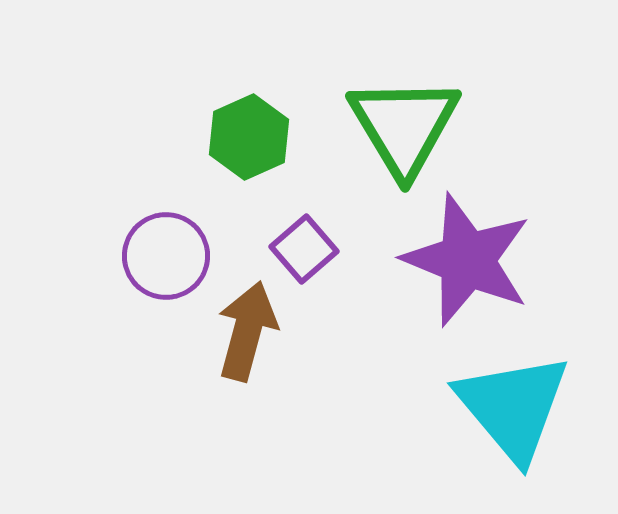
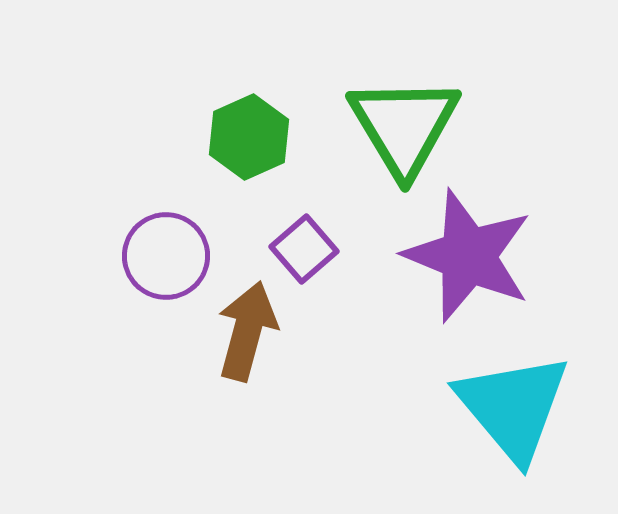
purple star: moved 1 px right, 4 px up
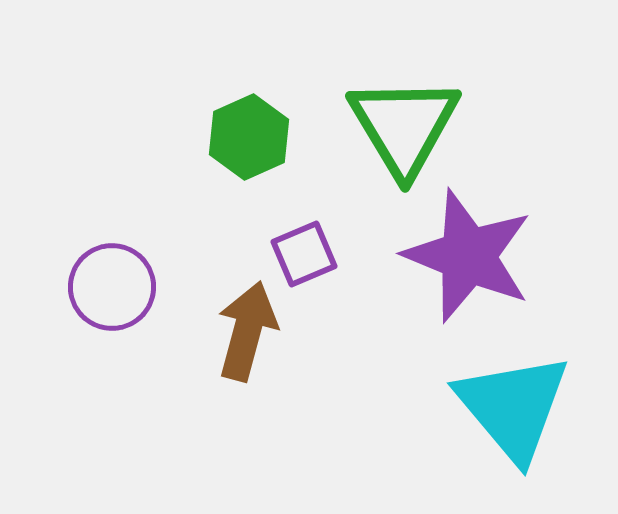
purple square: moved 5 px down; rotated 18 degrees clockwise
purple circle: moved 54 px left, 31 px down
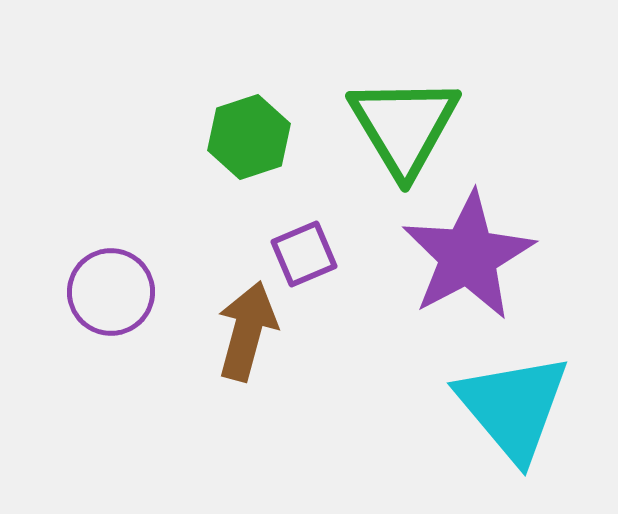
green hexagon: rotated 6 degrees clockwise
purple star: rotated 22 degrees clockwise
purple circle: moved 1 px left, 5 px down
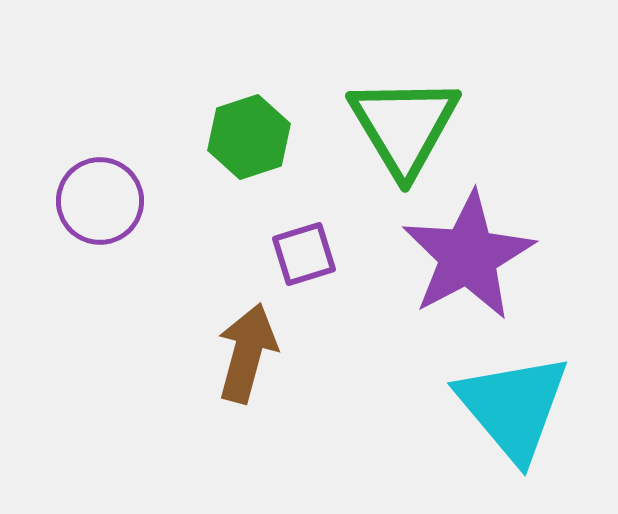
purple square: rotated 6 degrees clockwise
purple circle: moved 11 px left, 91 px up
brown arrow: moved 22 px down
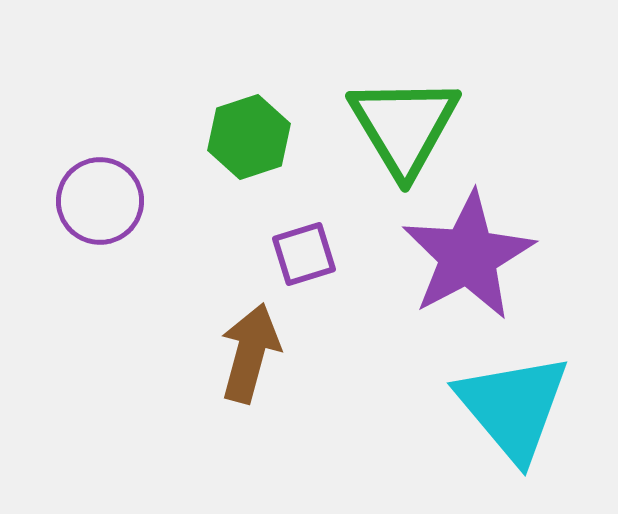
brown arrow: moved 3 px right
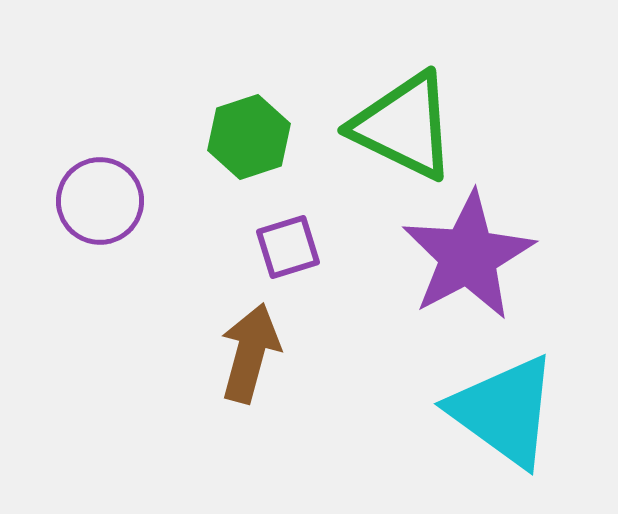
green triangle: rotated 33 degrees counterclockwise
purple square: moved 16 px left, 7 px up
cyan triangle: moved 9 px left, 4 px down; rotated 14 degrees counterclockwise
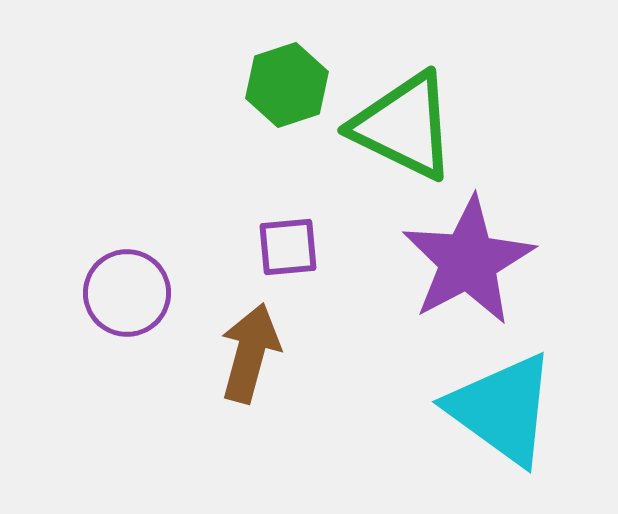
green hexagon: moved 38 px right, 52 px up
purple circle: moved 27 px right, 92 px down
purple square: rotated 12 degrees clockwise
purple star: moved 5 px down
cyan triangle: moved 2 px left, 2 px up
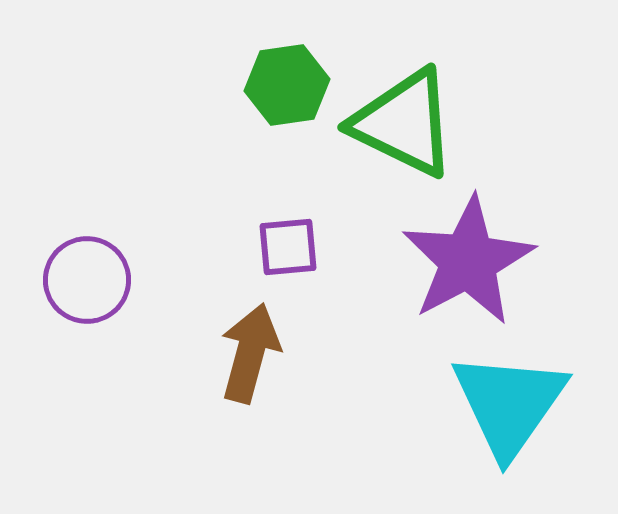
green hexagon: rotated 10 degrees clockwise
green triangle: moved 3 px up
purple circle: moved 40 px left, 13 px up
cyan triangle: moved 7 px right, 5 px up; rotated 29 degrees clockwise
